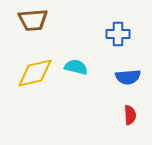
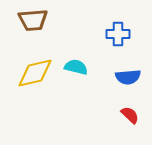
red semicircle: rotated 42 degrees counterclockwise
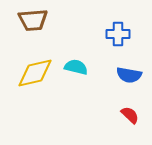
blue semicircle: moved 1 px right, 2 px up; rotated 15 degrees clockwise
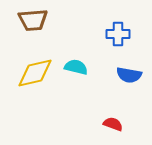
red semicircle: moved 17 px left, 9 px down; rotated 24 degrees counterclockwise
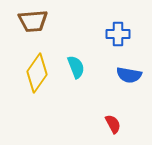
brown trapezoid: moved 1 px down
cyan semicircle: rotated 55 degrees clockwise
yellow diamond: moved 2 px right; rotated 42 degrees counterclockwise
red semicircle: rotated 42 degrees clockwise
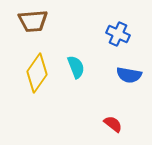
blue cross: rotated 25 degrees clockwise
red semicircle: rotated 24 degrees counterclockwise
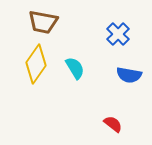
brown trapezoid: moved 10 px right, 1 px down; rotated 16 degrees clockwise
blue cross: rotated 20 degrees clockwise
cyan semicircle: moved 1 px left, 1 px down; rotated 10 degrees counterclockwise
yellow diamond: moved 1 px left, 9 px up
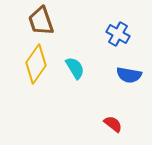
brown trapezoid: moved 2 px left, 1 px up; rotated 60 degrees clockwise
blue cross: rotated 15 degrees counterclockwise
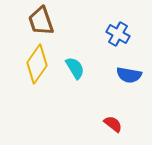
yellow diamond: moved 1 px right
